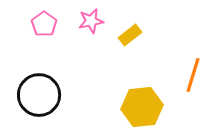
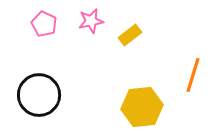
pink pentagon: rotated 10 degrees counterclockwise
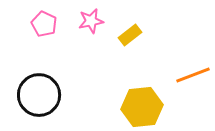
orange line: rotated 52 degrees clockwise
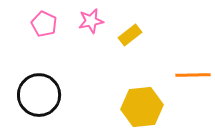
orange line: rotated 20 degrees clockwise
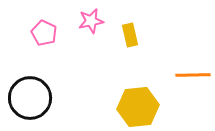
pink pentagon: moved 9 px down
yellow rectangle: rotated 65 degrees counterclockwise
black circle: moved 9 px left, 3 px down
yellow hexagon: moved 4 px left
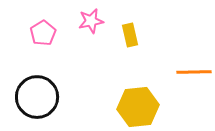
pink pentagon: moved 1 px left; rotated 15 degrees clockwise
orange line: moved 1 px right, 3 px up
black circle: moved 7 px right, 1 px up
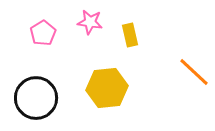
pink star: moved 1 px left, 1 px down; rotated 20 degrees clockwise
orange line: rotated 44 degrees clockwise
black circle: moved 1 px left, 1 px down
yellow hexagon: moved 31 px left, 19 px up
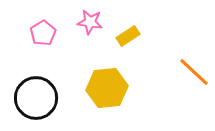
yellow rectangle: moved 2 px left, 1 px down; rotated 70 degrees clockwise
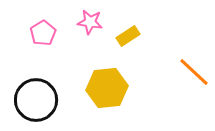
black circle: moved 2 px down
